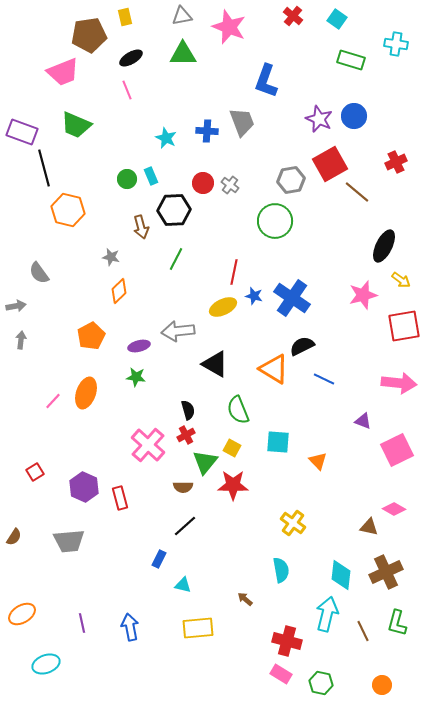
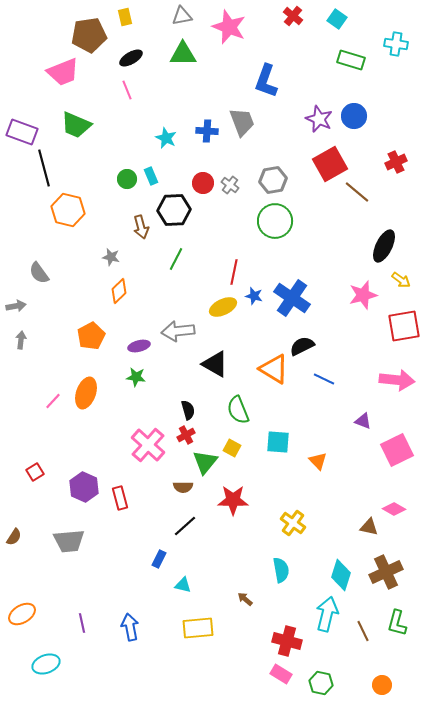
gray hexagon at (291, 180): moved 18 px left
pink arrow at (399, 383): moved 2 px left, 3 px up
red star at (233, 485): moved 15 px down
cyan diamond at (341, 575): rotated 12 degrees clockwise
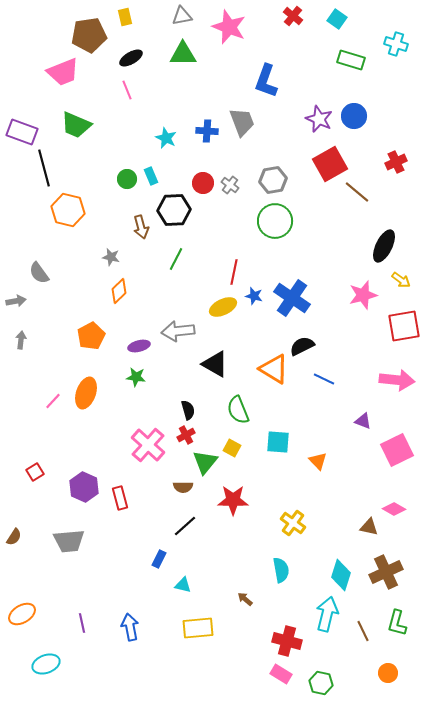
cyan cross at (396, 44): rotated 10 degrees clockwise
gray arrow at (16, 306): moved 5 px up
orange circle at (382, 685): moved 6 px right, 12 px up
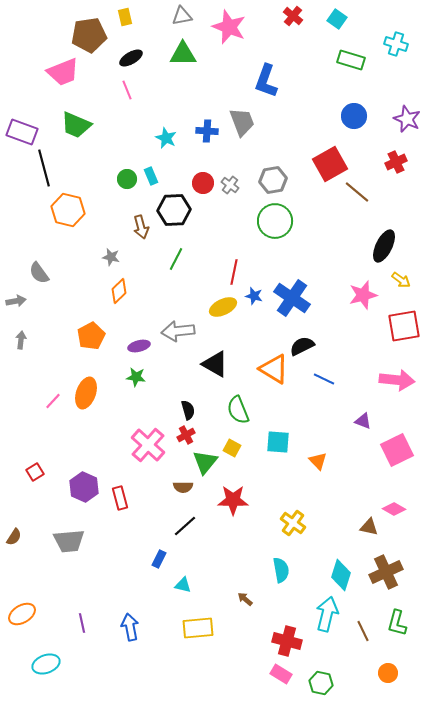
purple star at (319, 119): moved 88 px right
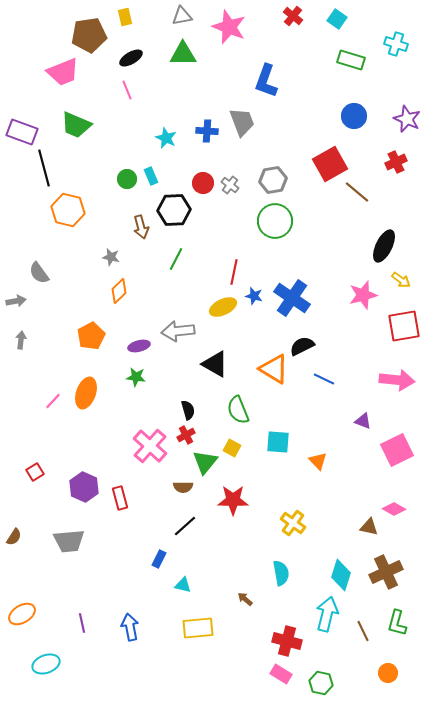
pink cross at (148, 445): moved 2 px right, 1 px down
cyan semicircle at (281, 570): moved 3 px down
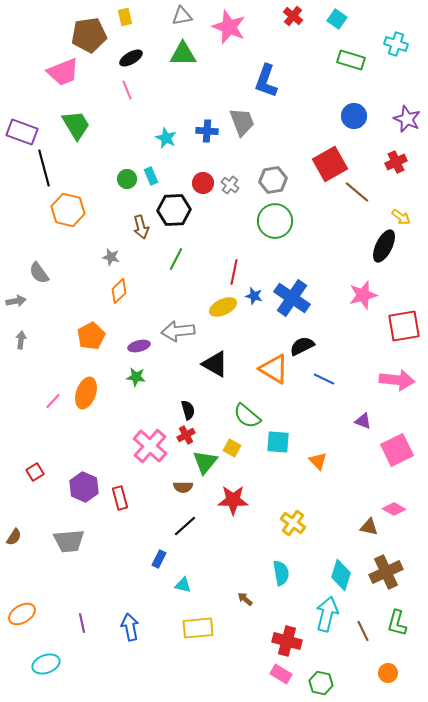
green trapezoid at (76, 125): rotated 144 degrees counterclockwise
yellow arrow at (401, 280): moved 63 px up
green semicircle at (238, 410): moved 9 px right, 6 px down; rotated 28 degrees counterclockwise
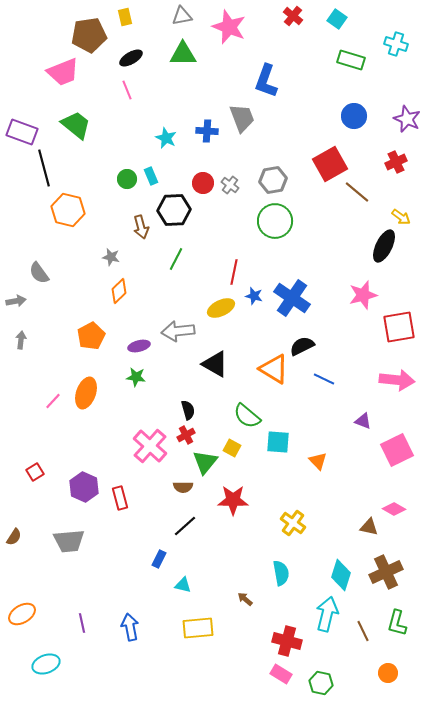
gray trapezoid at (242, 122): moved 4 px up
green trapezoid at (76, 125): rotated 20 degrees counterclockwise
yellow ellipse at (223, 307): moved 2 px left, 1 px down
red square at (404, 326): moved 5 px left, 1 px down
